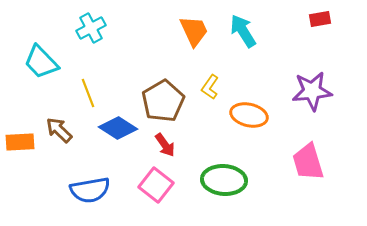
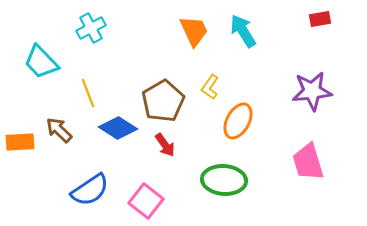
orange ellipse: moved 11 px left, 6 px down; rotated 75 degrees counterclockwise
pink square: moved 10 px left, 16 px down
blue semicircle: rotated 24 degrees counterclockwise
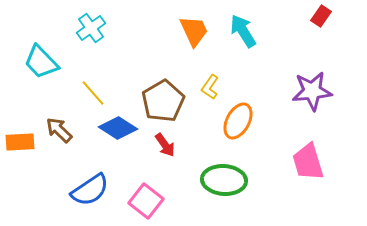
red rectangle: moved 1 px right, 3 px up; rotated 45 degrees counterclockwise
cyan cross: rotated 8 degrees counterclockwise
yellow line: moved 5 px right; rotated 20 degrees counterclockwise
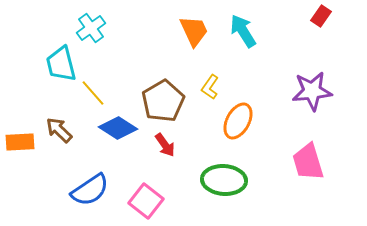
cyan trapezoid: moved 20 px right, 2 px down; rotated 30 degrees clockwise
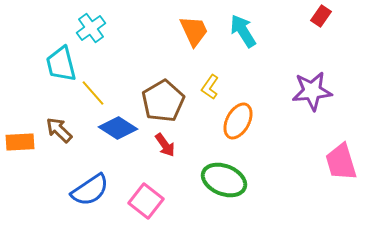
pink trapezoid: moved 33 px right
green ellipse: rotated 18 degrees clockwise
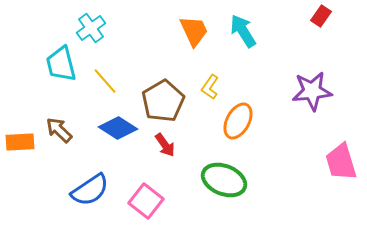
yellow line: moved 12 px right, 12 px up
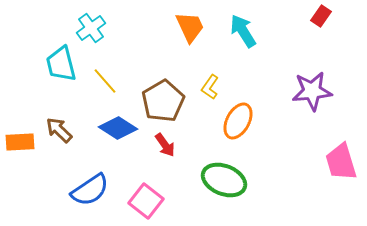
orange trapezoid: moved 4 px left, 4 px up
